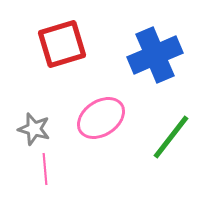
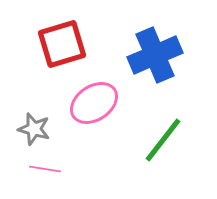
pink ellipse: moved 7 px left, 15 px up
green line: moved 8 px left, 3 px down
pink line: rotated 76 degrees counterclockwise
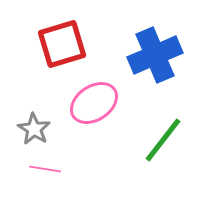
gray star: rotated 16 degrees clockwise
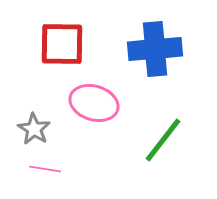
red square: rotated 18 degrees clockwise
blue cross: moved 6 px up; rotated 18 degrees clockwise
pink ellipse: rotated 51 degrees clockwise
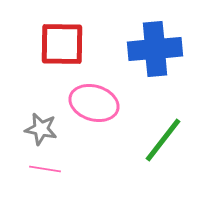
gray star: moved 7 px right; rotated 20 degrees counterclockwise
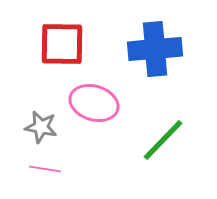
gray star: moved 2 px up
green line: rotated 6 degrees clockwise
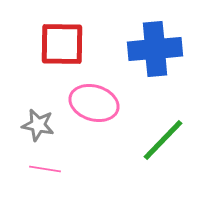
gray star: moved 3 px left, 2 px up
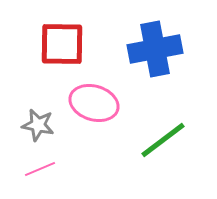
blue cross: rotated 6 degrees counterclockwise
green line: rotated 9 degrees clockwise
pink line: moved 5 px left; rotated 32 degrees counterclockwise
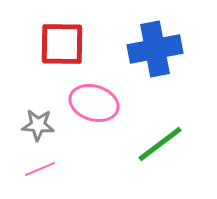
gray star: rotated 8 degrees counterclockwise
green line: moved 3 px left, 4 px down
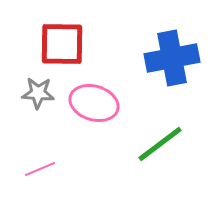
blue cross: moved 17 px right, 9 px down
gray star: moved 32 px up
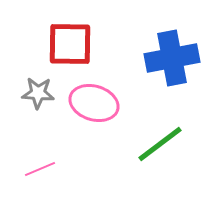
red square: moved 8 px right
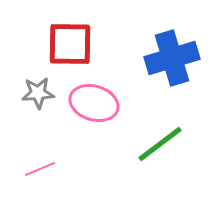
blue cross: rotated 6 degrees counterclockwise
gray star: rotated 8 degrees counterclockwise
